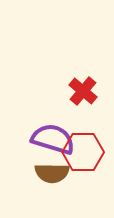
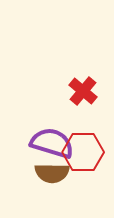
purple semicircle: moved 1 px left, 4 px down
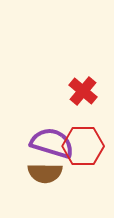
red hexagon: moved 6 px up
brown semicircle: moved 7 px left
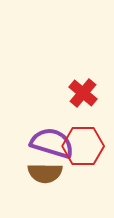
red cross: moved 2 px down
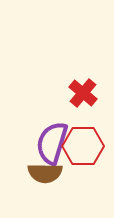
purple semicircle: rotated 90 degrees counterclockwise
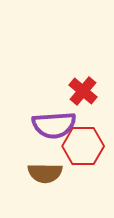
red cross: moved 2 px up
purple semicircle: moved 2 px right, 18 px up; rotated 111 degrees counterclockwise
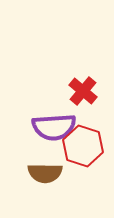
purple semicircle: moved 2 px down
red hexagon: rotated 18 degrees clockwise
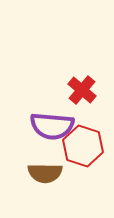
red cross: moved 1 px left, 1 px up
purple semicircle: moved 2 px left, 1 px up; rotated 9 degrees clockwise
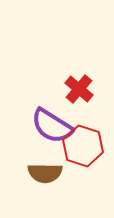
red cross: moved 3 px left, 1 px up
purple semicircle: rotated 27 degrees clockwise
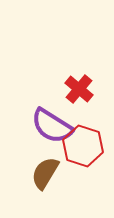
brown semicircle: rotated 120 degrees clockwise
